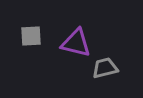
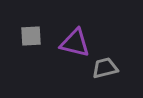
purple triangle: moved 1 px left
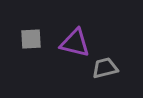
gray square: moved 3 px down
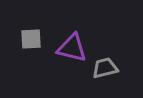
purple triangle: moved 3 px left, 5 px down
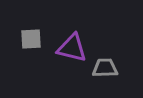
gray trapezoid: rotated 12 degrees clockwise
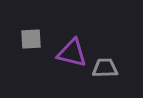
purple triangle: moved 5 px down
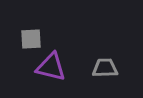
purple triangle: moved 21 px left, 14 px down
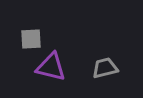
gray trapezoid: rotated 12 degrees counterclockwise
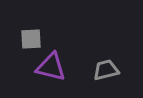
gray trapezoid: moved 1 px right, 2 px down
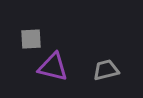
purple triangle: moved 2 px right
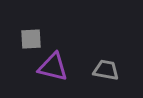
gray trapezoid: rotated 24 degrees clockwise
